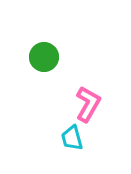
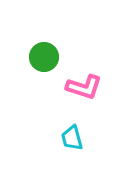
pink L-shape: moved 4 px left, 17 px up; rotated 78 degrees clockwise
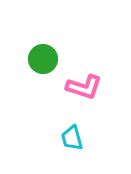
green circle: moved 1 px left, 2 px down
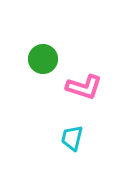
cyan trapezoid: rotated 28 degrees clockwise
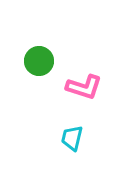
green circle: moved 4 px left, 2 px down
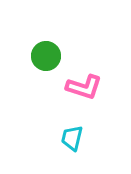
green circle: moved 7 px right, 5 px up
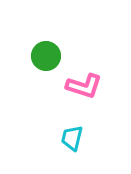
pink L-shape: moved 1 px up
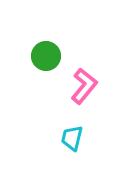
pink L-shape: rotated 69 degrees counterclockwise
